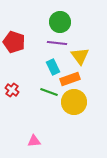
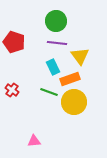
green circle: moved 4 px left, 1 px up
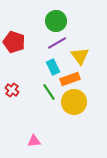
purple line: rotated 36 degrees counterclockwise
green line: rotated 36 degrees clockwise
